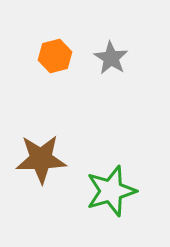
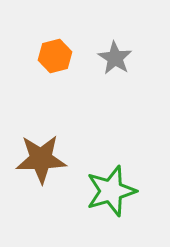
gray star: moved 4 px right
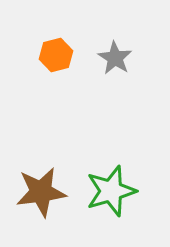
orange hexagon: moved 1 px right, 1 px up
brown star: moved 33 px down; rotated 6 degrees counterclockwise
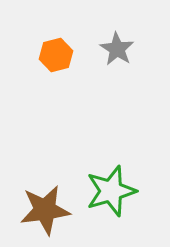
gray star: moved 2 px right, 9 px up
brown star: moved 4 px right, 18 px down
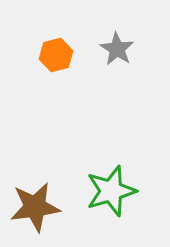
brown star: moved 10 px left, 3 px up
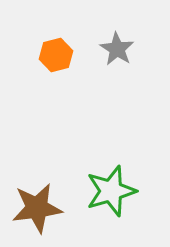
brown star: moved 2 px right, 1 px down
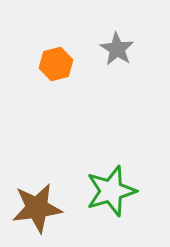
orange hexagon: moved 9 px down
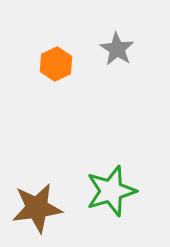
orange hexagon: rotated 12 degrees counterclockwise
